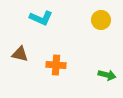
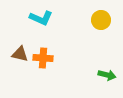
orange cross: moved 13 px left, 7 px up
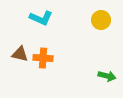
green arrow: moved 1 px down
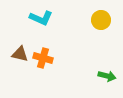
orange cross: rotated 12 degrees clockwise
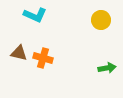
cyan L-shape: moved 6 px left, 3 px up
brown triangle: moved 1 px left, 1 px up
green arrow: moved 8 px up; rotated 24 degrees counterclockwise
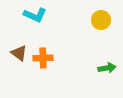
brown triangle: rotated 24 degrees clockwise
orange cross: rotated 18 degrees counterclockwise
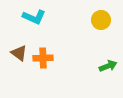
cyan L-shape: moved 1 px left, 2 px down
green arrow: moved 1 px right, 2 px up; rotated 12 degrees counterclockwise
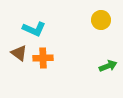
cyan L-shape: moved 12 px down
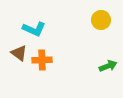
orange cross: moved 1 px left, 2 px down
